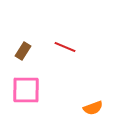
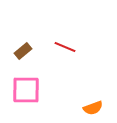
brown rectangle: rotated 18 degrees clockwise
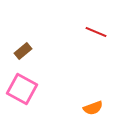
red line: moved 31 px right, 15 px up
pink square: moved 4 px left, 1 px up; rotated 28 degrees clockwise
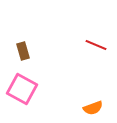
red line: moved 13 px down
brown rectangle: rotated 66 degrees counterclockwise
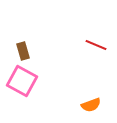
pink square: moved 8 px up
orange semicircle: moved 2 px left, 3 px up
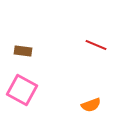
brown rectangle: rotated 66 degrees counterclockwise
pink square: moved 9 px down
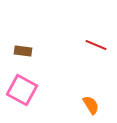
orange semicircle: rotated 102 degrees counterclockwise
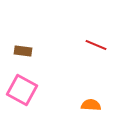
orange semicircle: rotated 54 degrees counterclockwise
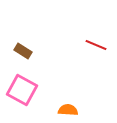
brown rectangle: rotated 24 degrees clockwise
orange semicircle: moved 23 px left, 5 px down
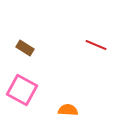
brown rectangle: moved 2 px right, 3 px up
